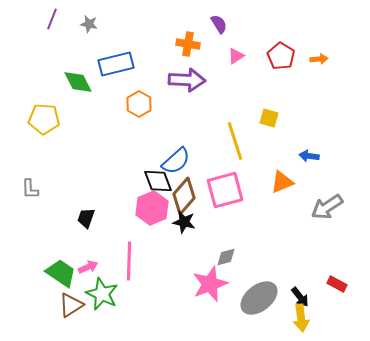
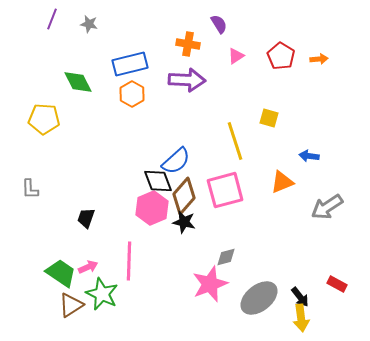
blue rectangle: moved 14 px right
orange hexagon: moved 7 px left, 10 px up
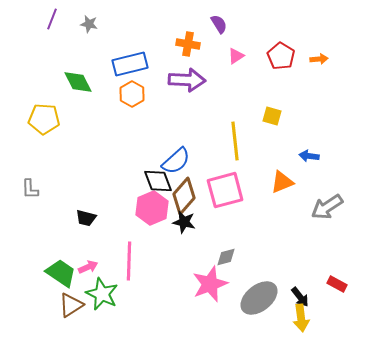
yellow square: moved 3 px right, 2 px up
yellow line: rotated 12 degrees clockwise
black trapezoid: rotated 95 degrees counterclockwise
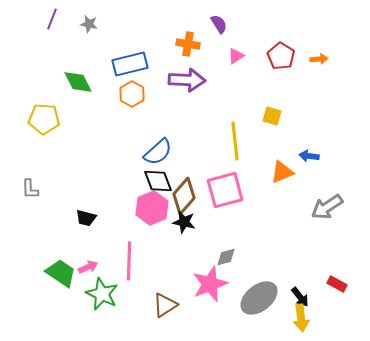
blue semicircle: moved 18 px left, 9 px up
orange triangle: moved 10 px up
brown triangle: moved 94 px right
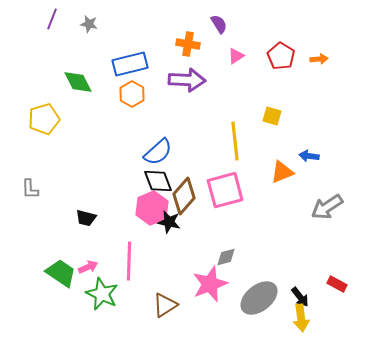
yellow pentagon: rotated 20 degrees counterclockwise
black star: moved 15 px left
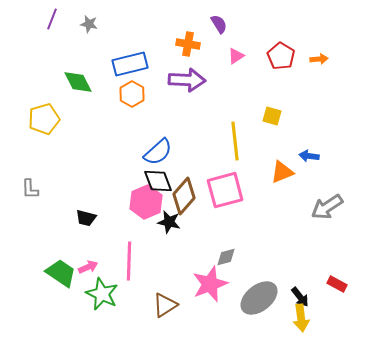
pink hexagon: moved 6 px left, 6 px up
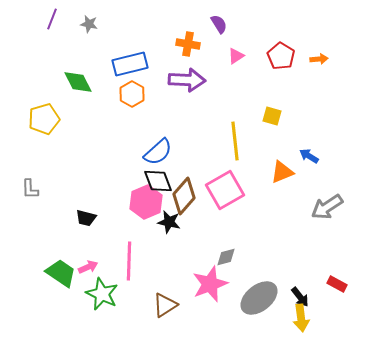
blue arrow: rotated 24 degrees clockwise
pink square: rotated 15 degrees counterclockwise
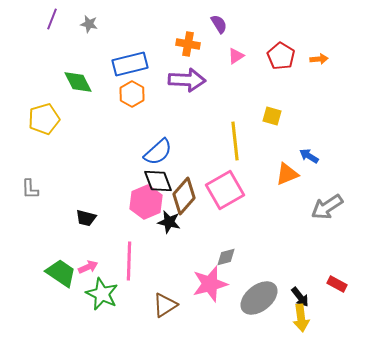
orange triangle: moved 5 px right, 2 px down
pink star: rotated 6 degrees clockwise
